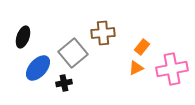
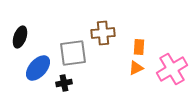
black ellipse: moved 3 px left
orange rectangle: moved 3 px left; rotated 35 degrees counterclockwise
gray square: rotated 32 degrees clockwise
pink cross: rotated 20 degrees counterclockwise
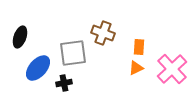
brown cross: rotated 25 degrees clockwise
pink cross: rotated 12 degrees counterclockwise
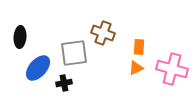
black ellipse: rotated 15 degrees counterclockwise
gray square: moved 1 px right
pink cross: rotated 32 degrees counterclockwise
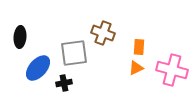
pink cross: moved 1 px down
